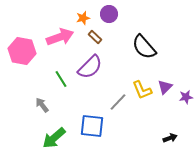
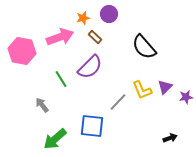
green arrow: moved 1 px right, 1 px down
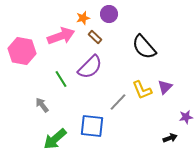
pink arrow: moved 1 px right, 1 px up
purple star: moved 20 px down
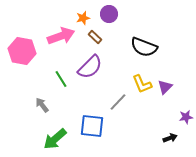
black semicircle: rotated 28 degrees counterclockwise
yellow L-shape: moved 6 px up
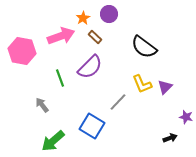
orange star: rotated 16 degrees counterclockwise
black semicircle: rotated 16 degrees clockwise
green line: moved 1 px left, 1 px up; rotated 12 degrees clockwise
purple star: rotated 24 degrees clockwise
blue square: rotated 25 degrees clockwise
green arrow: moved 2 px left, 2 px down
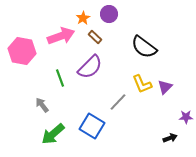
purple star: rotated 16 degrees counterclockwise
green arrow: moved 7 px up
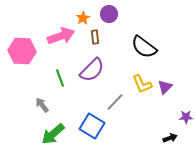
brown rectangle: rotated 40 degrees clockwise
pink hexagon: rotated 8 degrees counterclockwise
purple semicircle: moved 2 px right, 3 px down
gray line: moved 3 px left
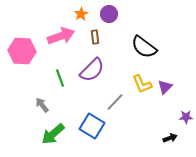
orange star: moved 2 px left, 4 px up
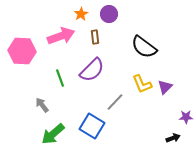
black arrow: moved 3 px right
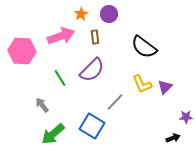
green line: rotated 12 degrees counterclockwise
